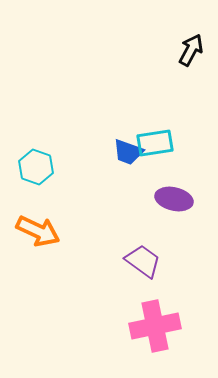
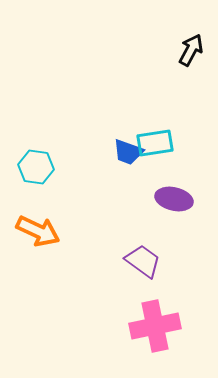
cyan hexagon: rotated 12 degrees counterclockwise
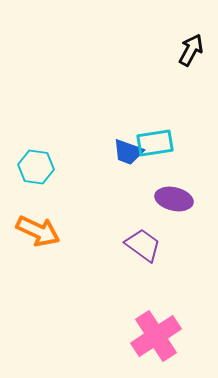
purple trapezoid: moved 16 px up
pink cross: moved 1 px right, 10 px down; rotated 21 degrees counterclockwise
